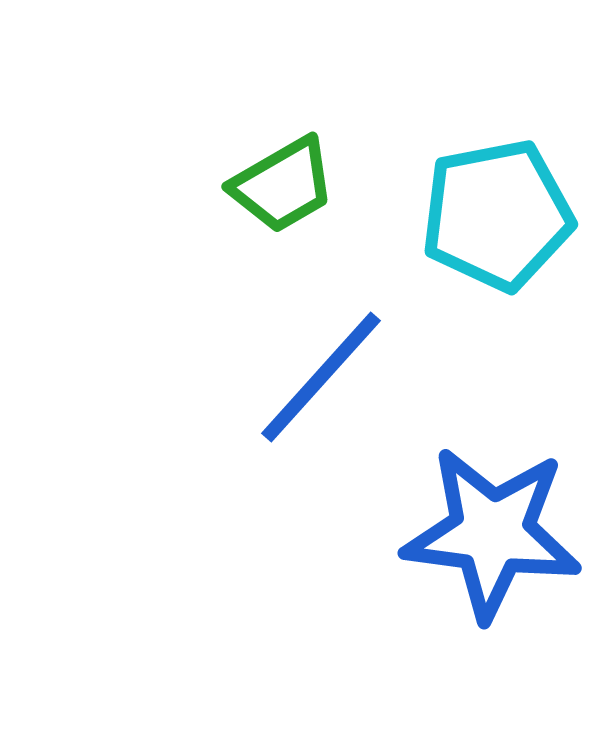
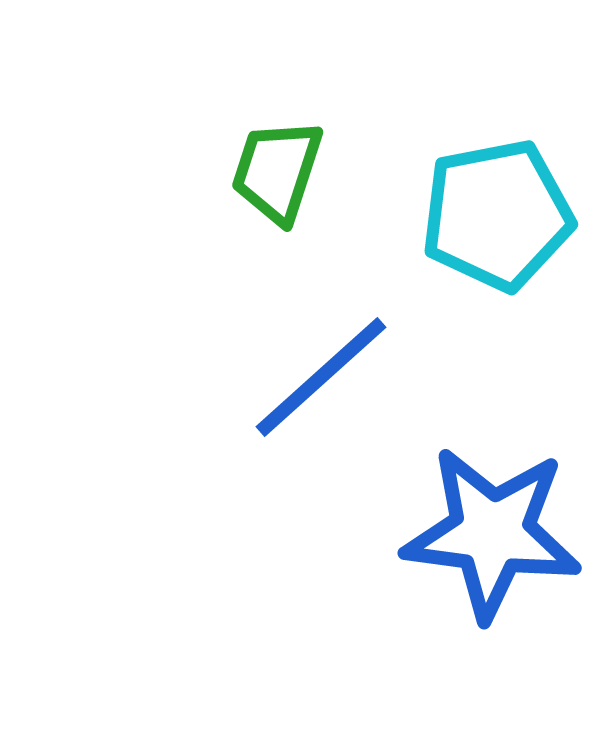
green trapezoid: moved 6 px left, 14 px up; rotated 138 degrees clockwise
blue line: rotated 6 degrees clockwise
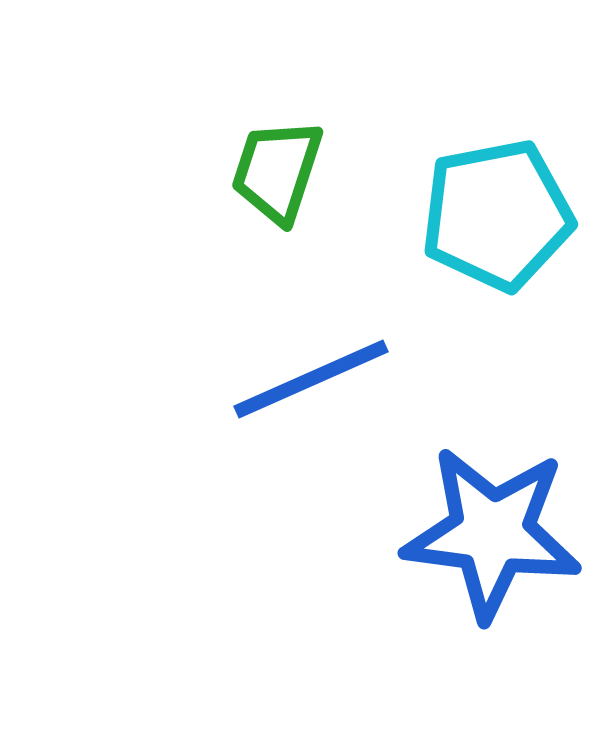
blue line: moved 10 px left, 2 px down; rotated 18 degrees clockwise
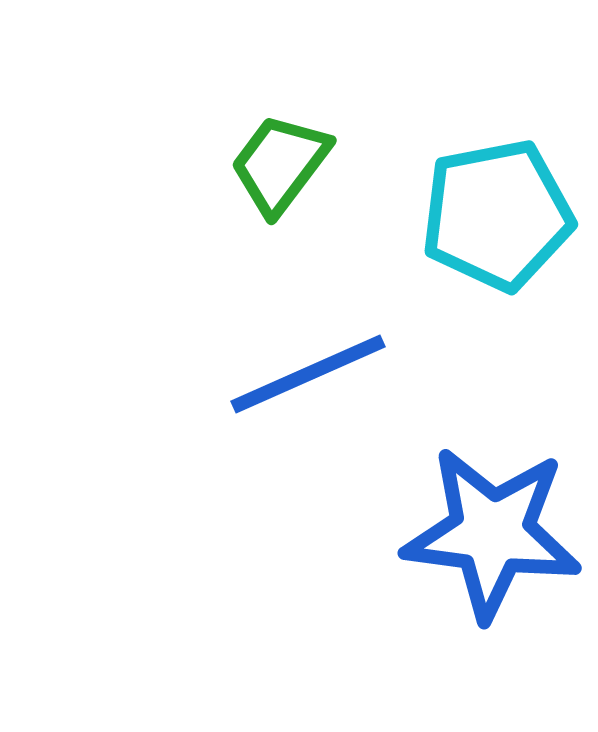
green trapezoid: moved 3 px right, 7 px up; rotated 19 degrees clockwise
blue line: moved 3 px left, 5 px up
